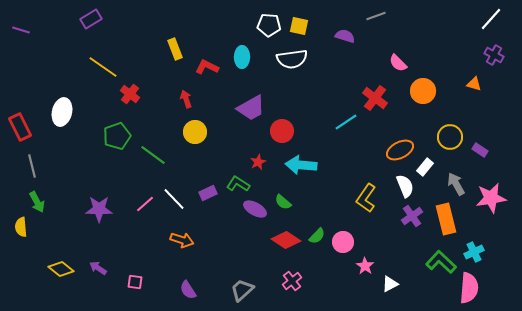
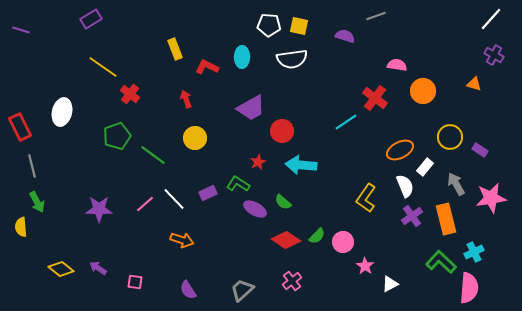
pink semicircle at (398, 63): moved 1 px left, 2 px down; rotated 144 degrees clockwise
yellow circle at (195, 132): moved 6 px down
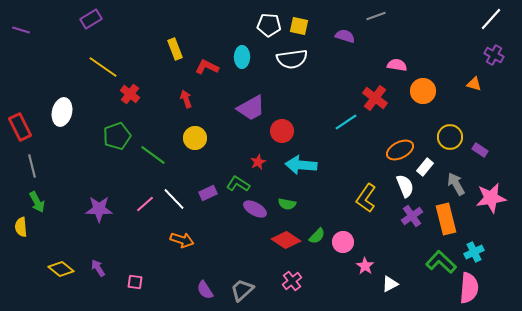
green semicircle at (283, 202): moved 4 px right, 2 px down; rotated 30 degrees counterclockwise
purple arrow at (98, 268): rotated 24 degrees clockwise
purple semicircle at (188, 290): moved 17 px right
